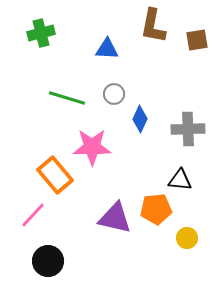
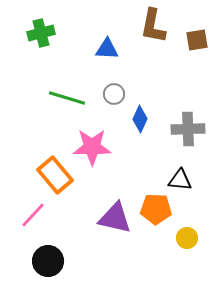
orange pentagon: rotated 8 degrees clockwise
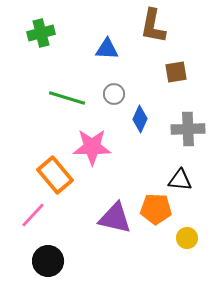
brown square: moved 21 px left, 32 px down
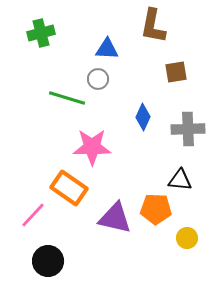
gray circle: moved 16 px left, 15 px up
blue diamond: moved 3 px right, 2 px up
orange rectangle: moved 14 px right, 13 px down; rotated 15 degrees counterclockwise
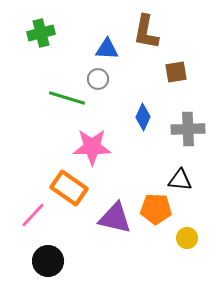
brown L-shape: moved 7 px left, 6 px down
